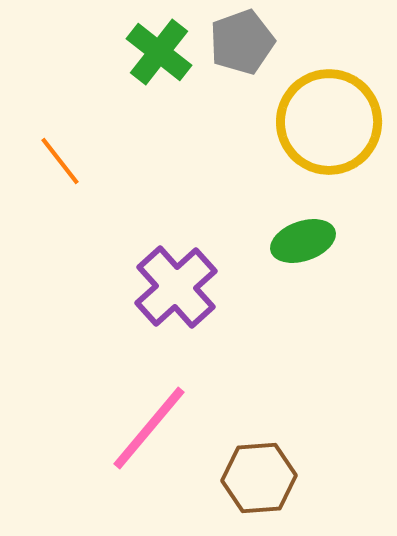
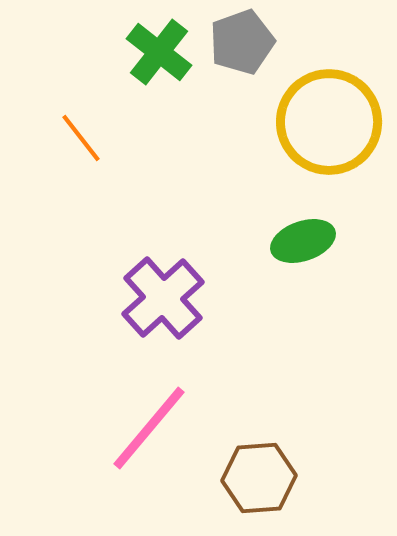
orange line: moved 21 px right, 23 px up
purple cross: moved 13 px left, 11 px down
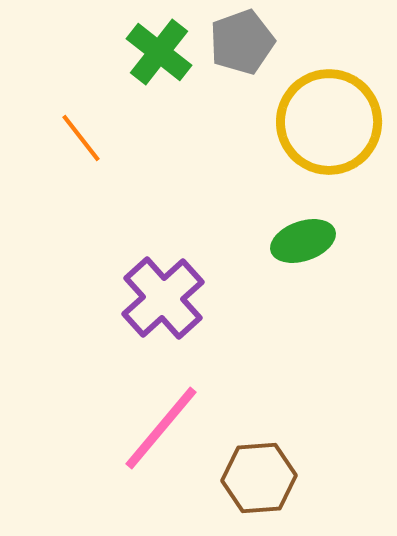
pink line: moved 12 px right
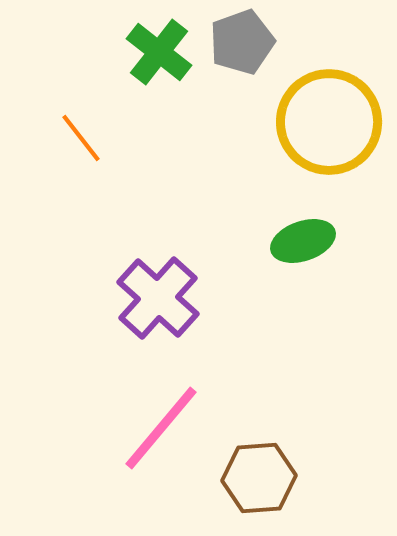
purple cross: moved 5 px left; rotated 6 degrees counterclockwise
